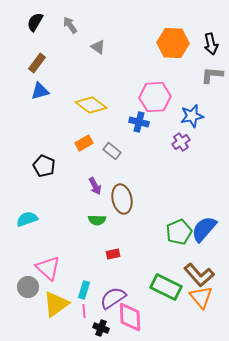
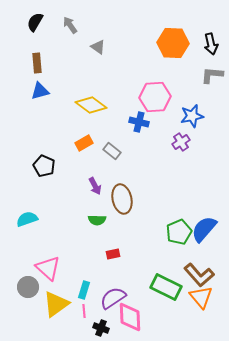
brown rectangle: rotated 42 degrees counterclockwise
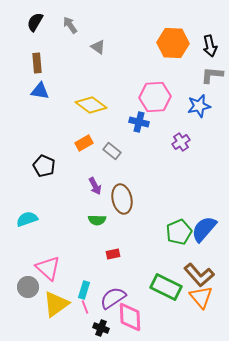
black arrow: moved 1 px left, 2 px down
blue triangle: rotated 24 degrees clockwise
blue star: moved 7 px right, 10 px up
pink line: moved 1 px right, 4 px up; rotated 16 degrees counterclockwise
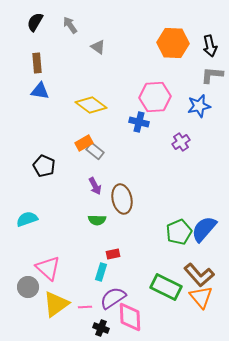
gray rectangle: moved 17 px left
cyan rectangle: moved 17 px right, 18 px up
pink line: rotated 72 degrees counterclockwise
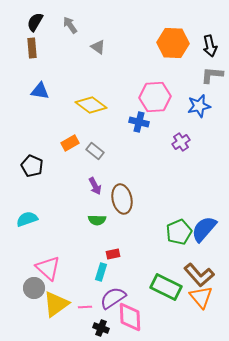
brown rectangle: moved 5 px left, 15 px up
orange rectangle: moved 14 px left
black pentagon: moved 12 px left
gray circle: moved 6 px right, 1 px down
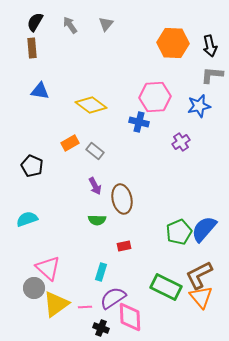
gray triangle: moved 8 px right, 23 px up; rotated 35 degrees clockwise
red rectangle: moved 11 px right, 8 px up
brown L-shape: rotated 104 degrees clockwise
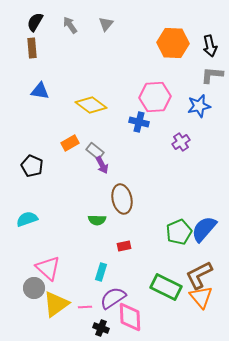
purple arrow: moved 7 px right, 21 px up
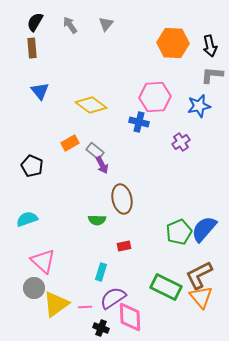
blue triangle: rotated 42 degrees clockwise
pink triangle: moved 5 px left, 7 px up
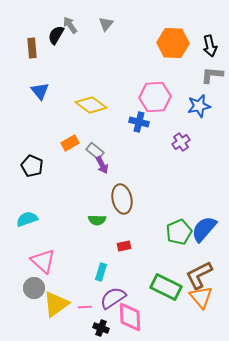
black semicircle: moved 21 px right, 13 px down
